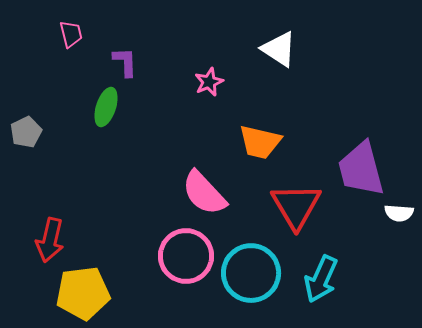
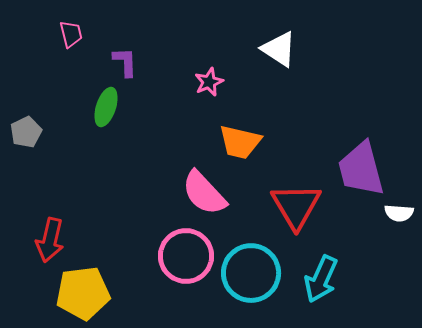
orange trapezoid: moved 20 px left
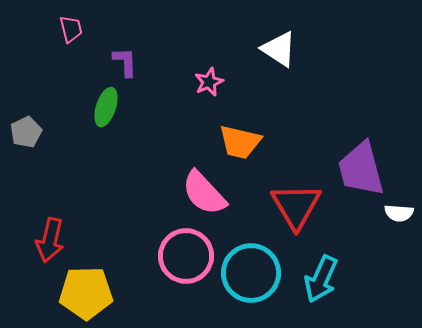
pink trapezoid: moved 5 px up
yellow pentagon: moved 3 px right; rotated 6 degrees clockwise
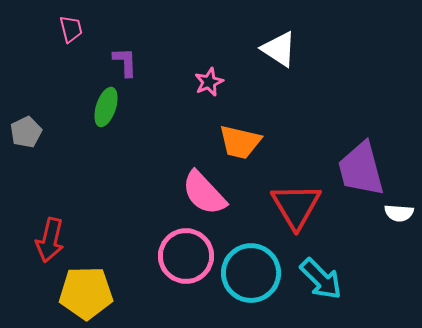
cyan arrow: rotated 69 degrees counterclockwise
